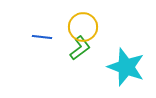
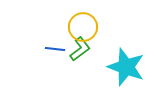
blue line: moved 13 px right, 12 px down
green L-shape: moved 1 px down
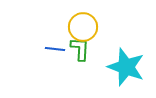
green L-shape: rotated 50 degrees counterclockwise
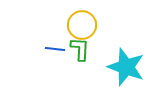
yellow circle: moved 1 px left, 2 px up
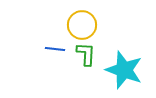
green L-shape: moved 6 px right, 5 px down
cyan star: moved 2 px left, 3 px down
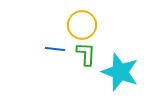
cyan star: moved 4 px left, 2 px down
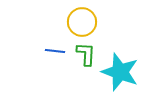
yellow circle: moved 3 px up
blue line: moved 2 px down
